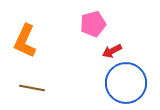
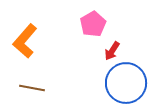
pink pentagon: rotated 15 degrees counterclockwise
orange L-shape: rotated 16 degrees clockwise
red arrow: rotated 30 degrees counterclockwise
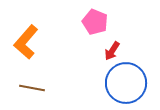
pink pentagon: moved 2 px right, 2 px up; rotated 20 degrees counterclockwise
orange L-shape: moved 1 px right, 1 px down
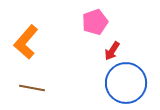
pink pentagon: rotated 30 degrees clockwise
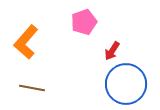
pink pentagon: moved 11 px left
blue circle: moved 1 px down
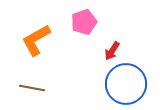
orange L-shape: moved 10 px right, 2 px up; rotated 20 degrees clockwise
